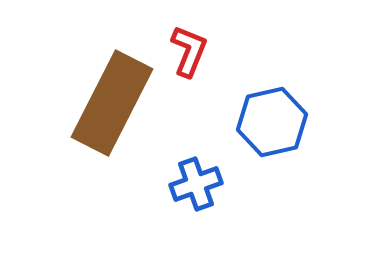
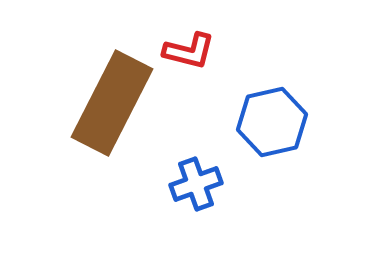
red L-shape: rotated 82 degrees clockwise
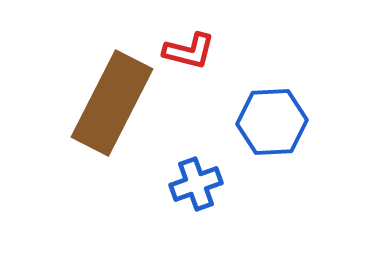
blue hexagon: rotated 10 degrees clockwise
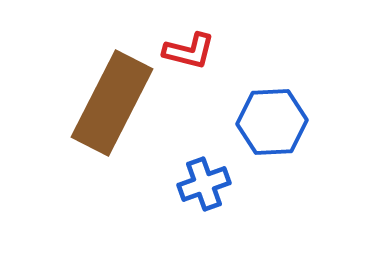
blue cross: moved 8 px right
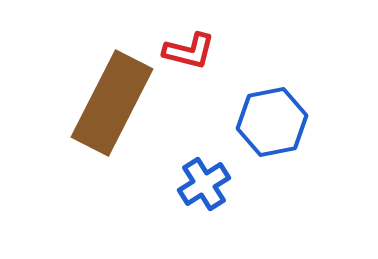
blue hexagon: rotated 8 degrees counterclockwise
blue cross: rotated 12 degrees counterclockwise
